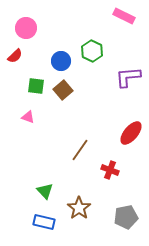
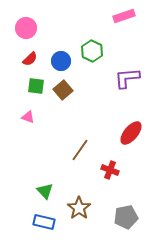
pink rectangle: rotated 45 degrees counterclockwise
red semicircle: moved 15 px right, 3 px down
purple L-shape: moved 1 px left, 1 px down
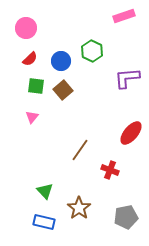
pink triangle: moved 4 px right; rotated 48 degrees clockwise
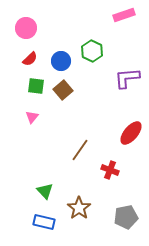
pink rectangle: moved 1 px up
